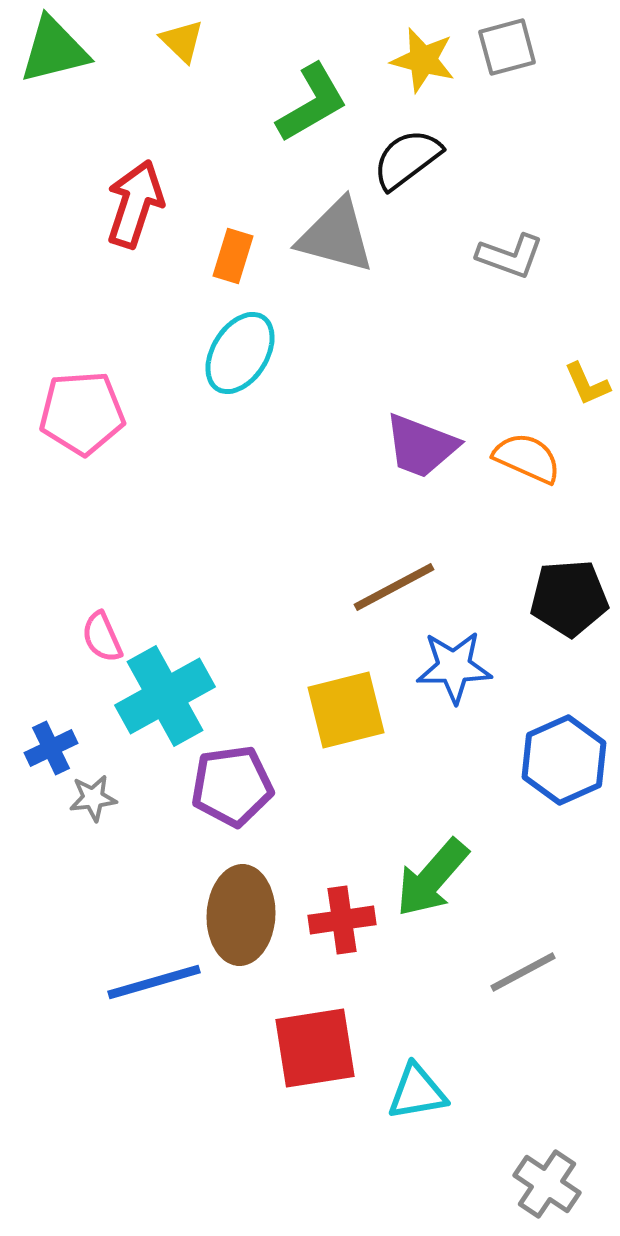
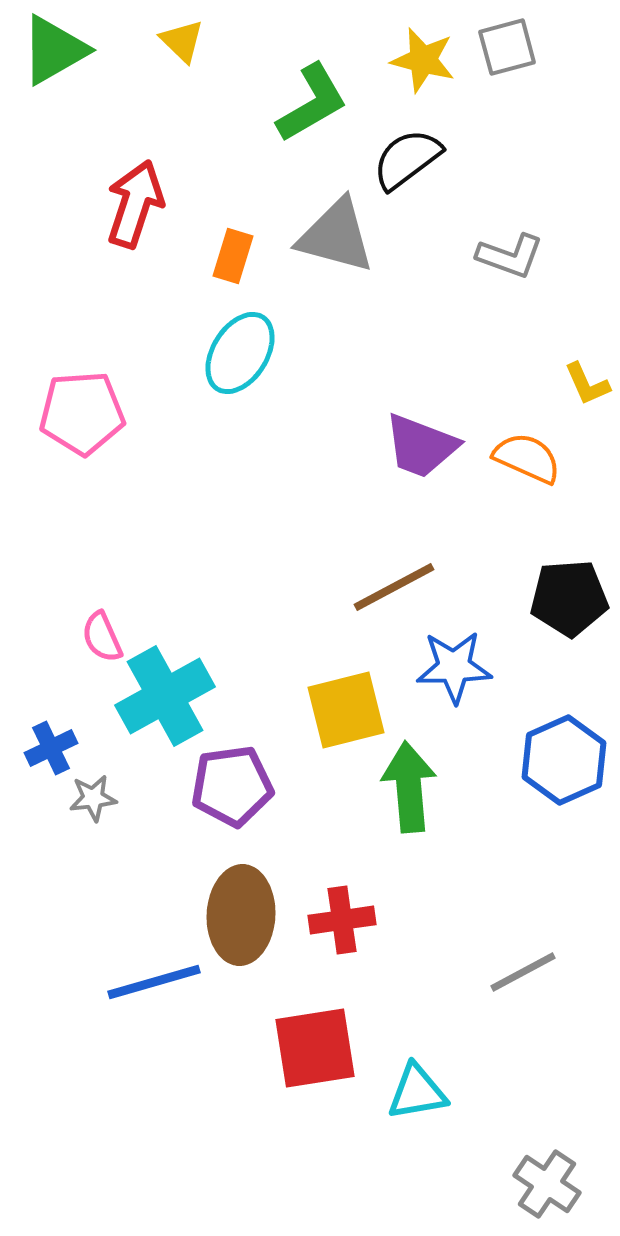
green triangle: rotated 16 degrees counterclockwise
green arrow: moved 23 px left, 91 px up; rotated 134 degrees clockwise
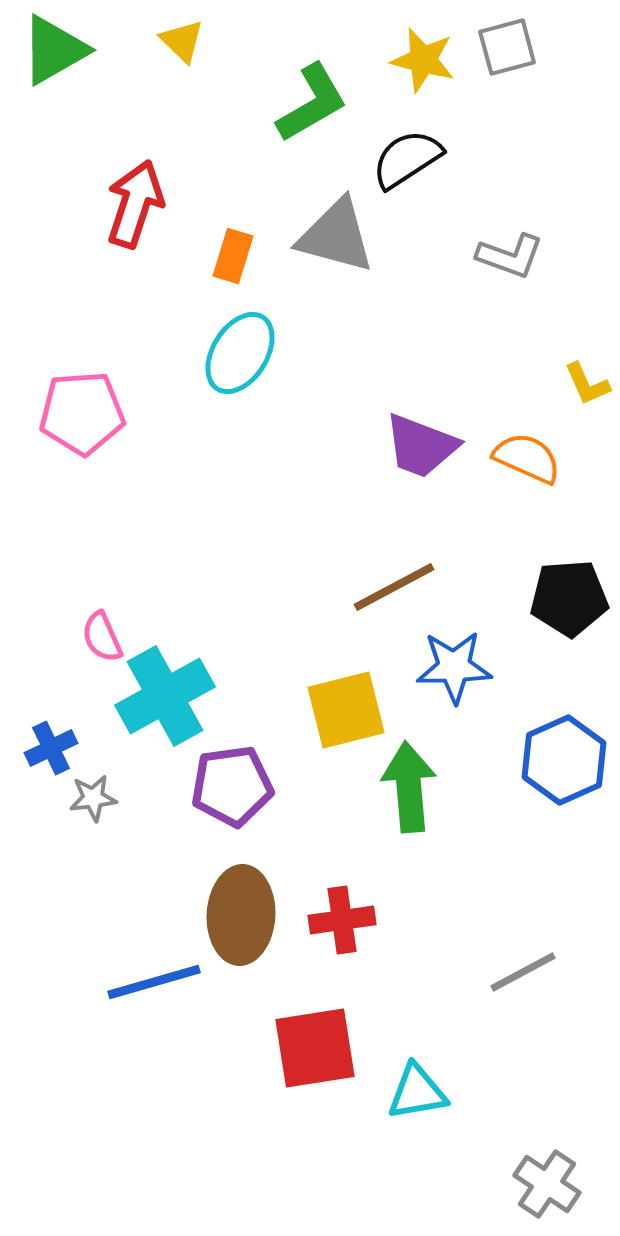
black semicircle: rotated 4 degrees clockwise
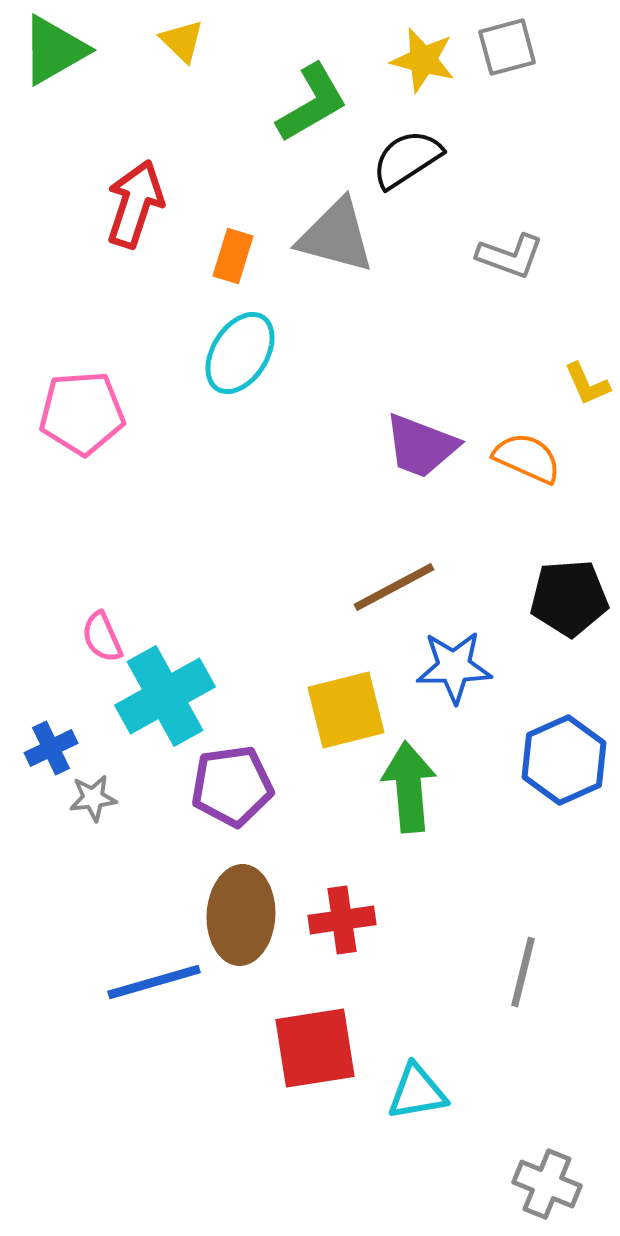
gray line: rotated 48 degrees counterclockwise
gray cross: rotated 12 degrees counterclockwise
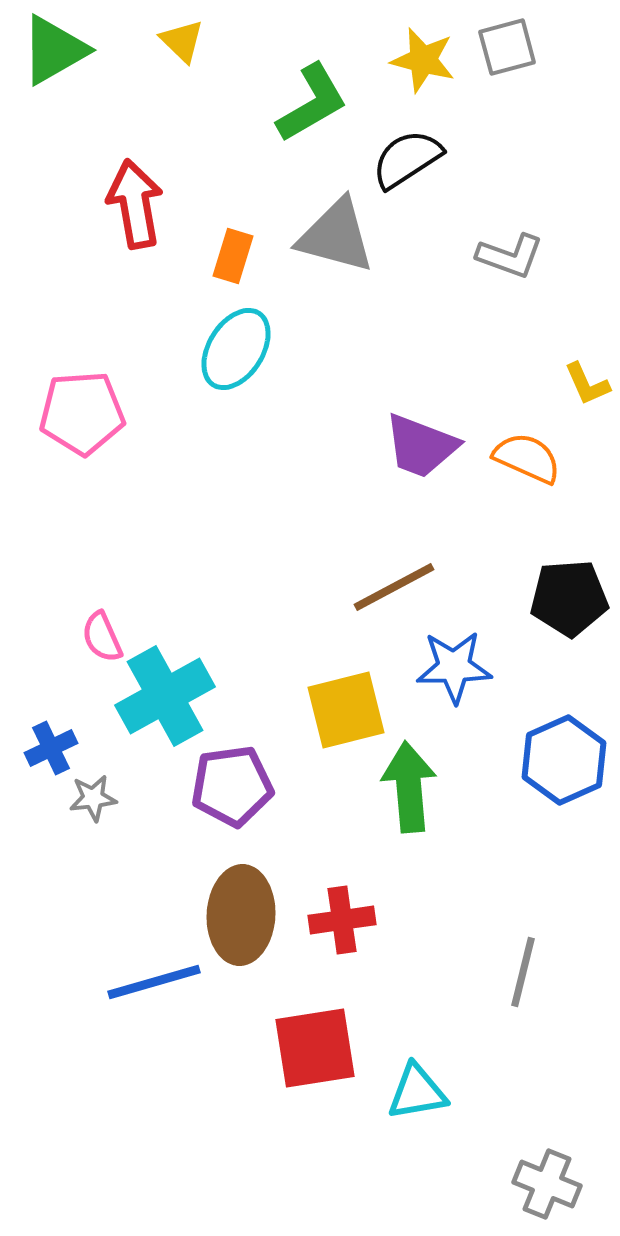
red arrow: rotated 28 degrees counterclockwise
cyan ellipse: moved 4 px left, 4 px up
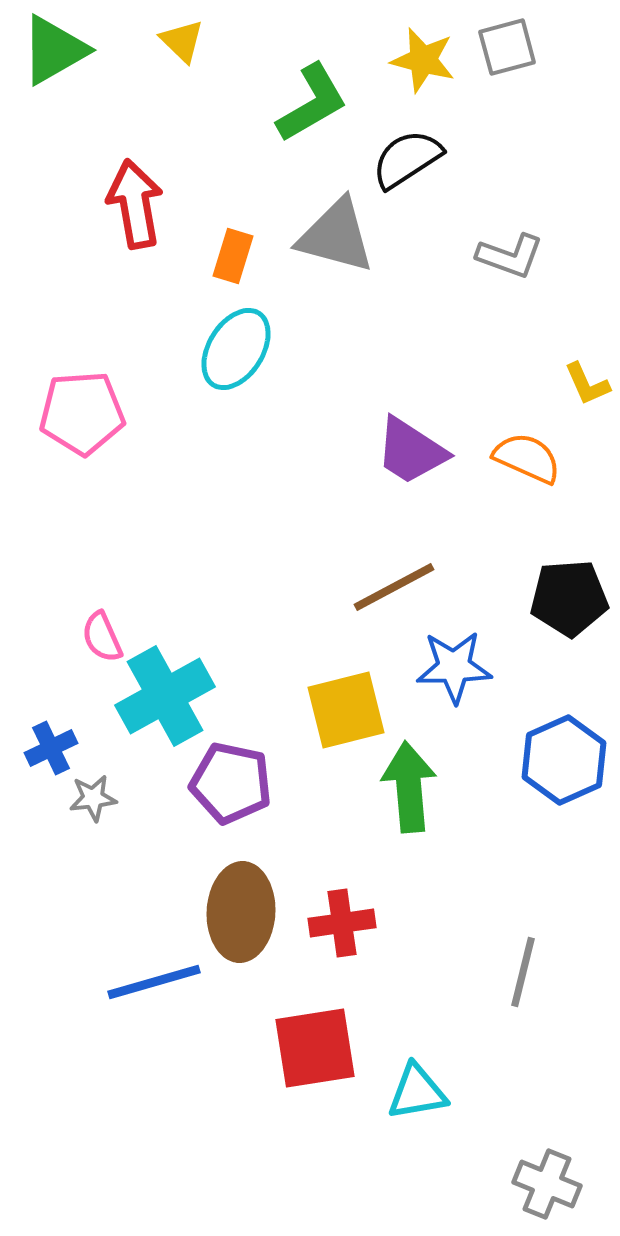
purple trapezoid: moved 10 px left, 5 px down; rotated 12 degrees clockwise
purple pentagon: moved 1 px left, 3 px up; rotated 20 degrees clockwise
brown ellipse: moved 3 px up
red cross: moved 3 px down
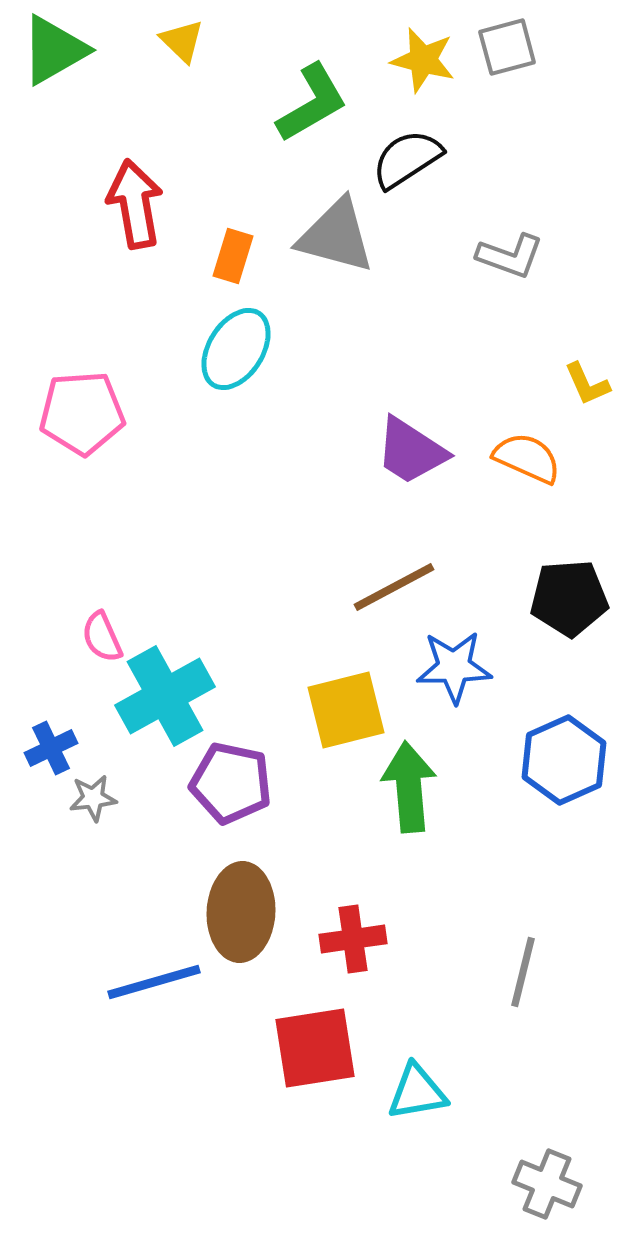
red cross: moved 11 px right, 16 px down
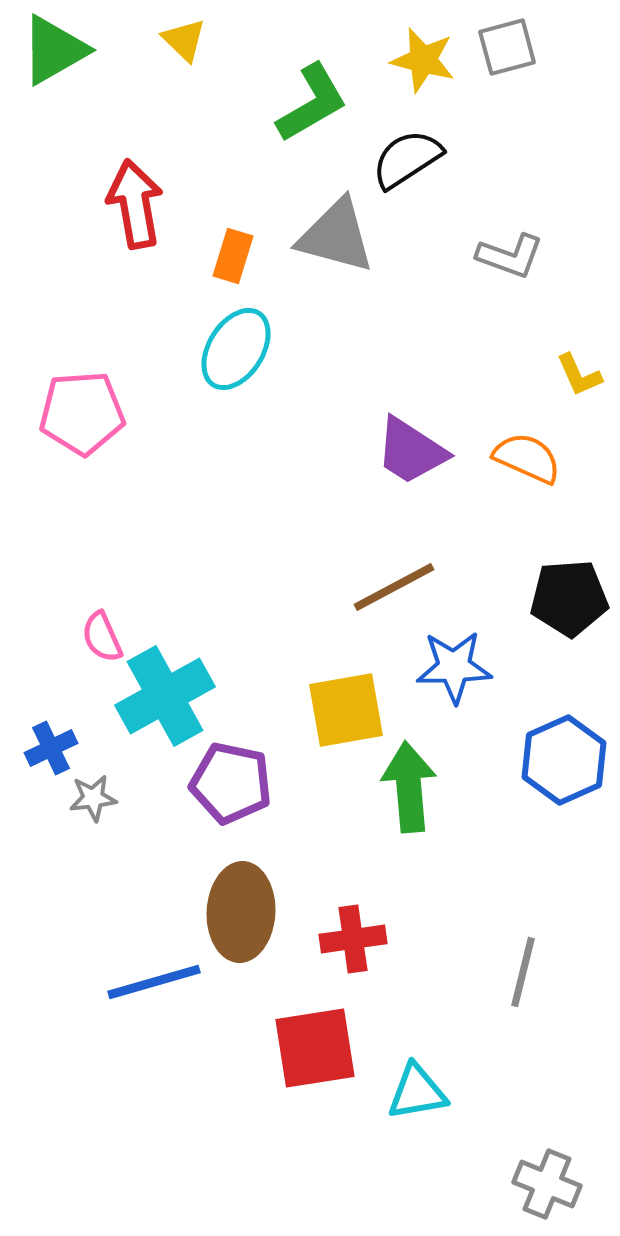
yellow triangle: moved 2 px right, 1 px up
yellow L-shape: moved 8 px left, 9 px up
yellow square: rotated 4 degrees clockwise
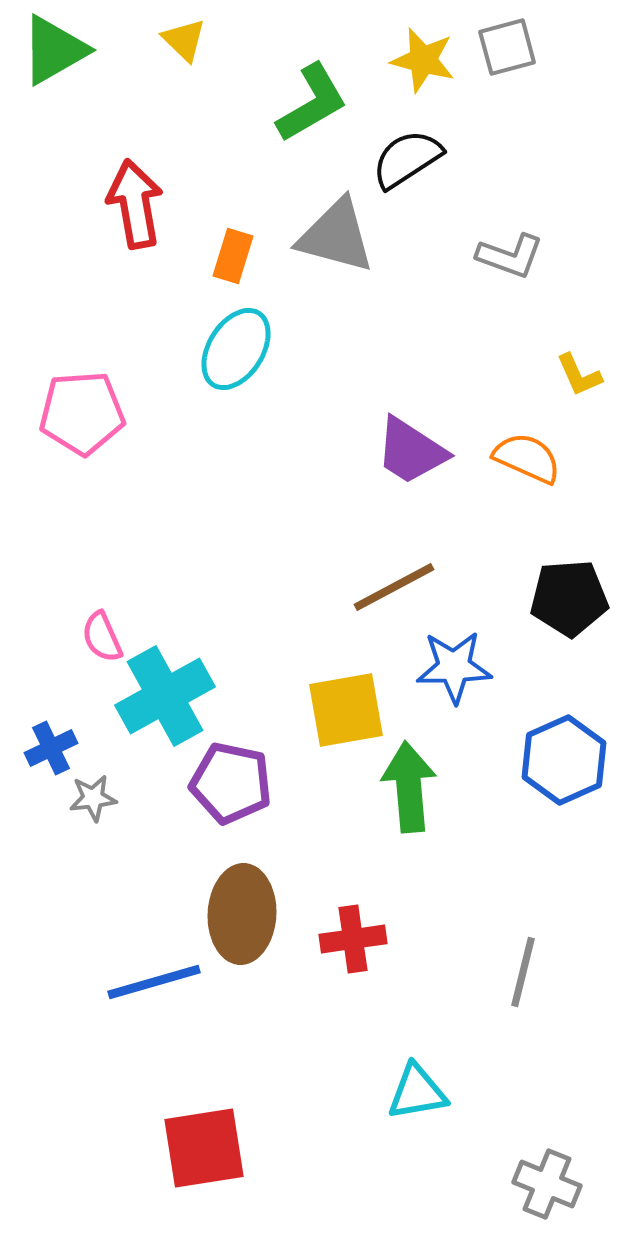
brown ellipse: moved 1 px right, 2 px down
red square: moved 111 px left, 100 px down
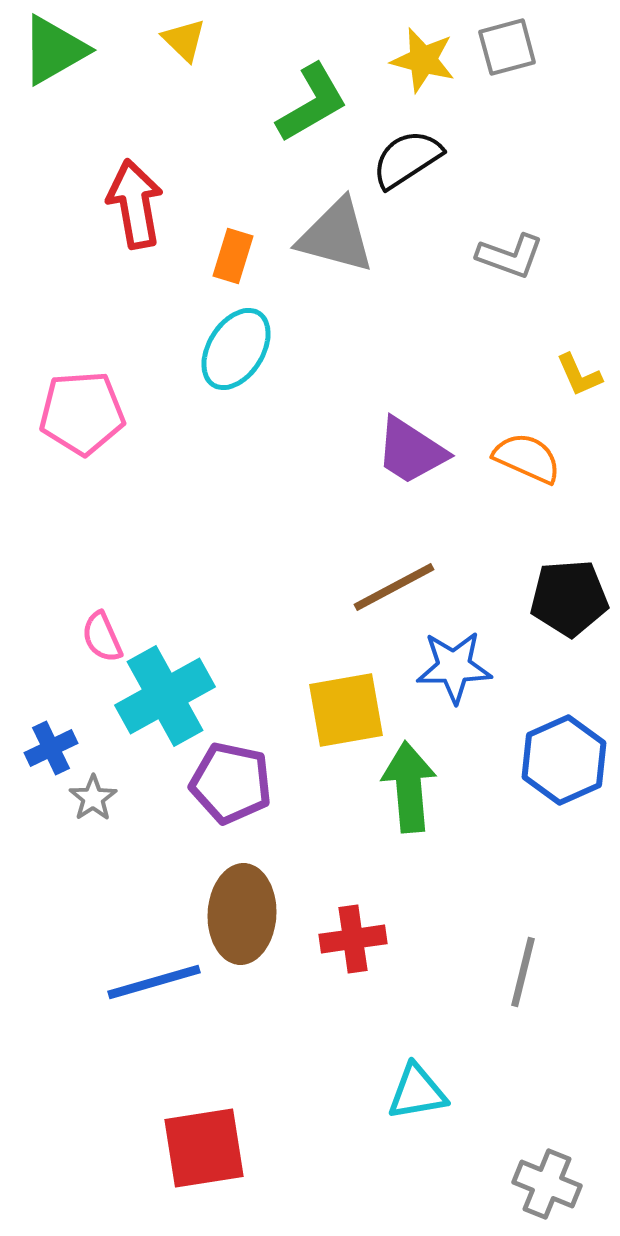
gray star: rotated 27 degrees counterclockwise
